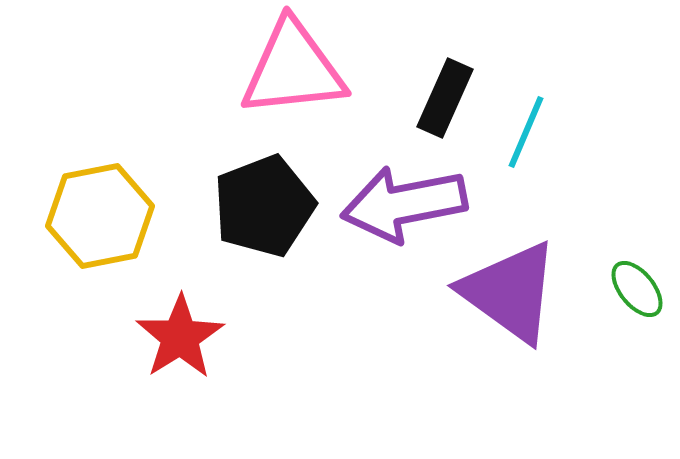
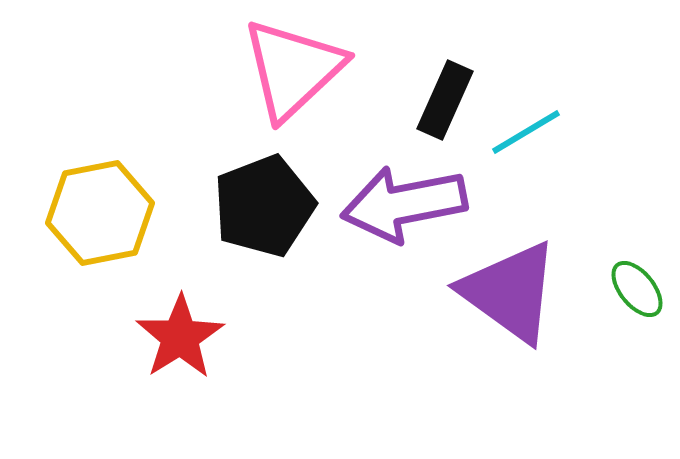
pink triangle: rotated 37 degrees counterclockwise
black rectangle: moved 2 px down
cyan line: rotated 36 degrees clockwise
yellow hexagon: moved 3 px up
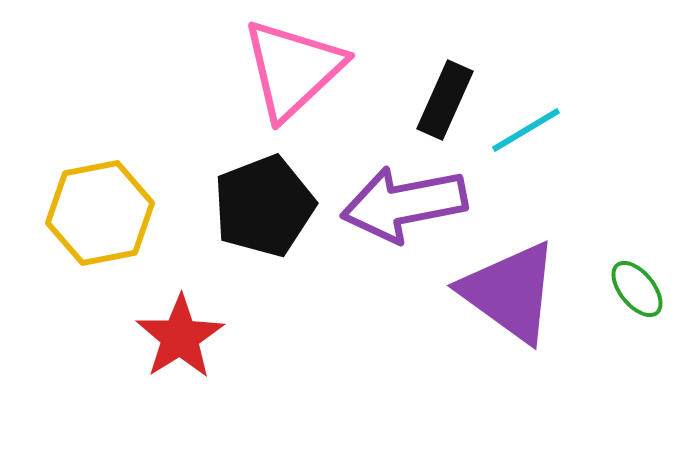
cyan line: moved 2 px up
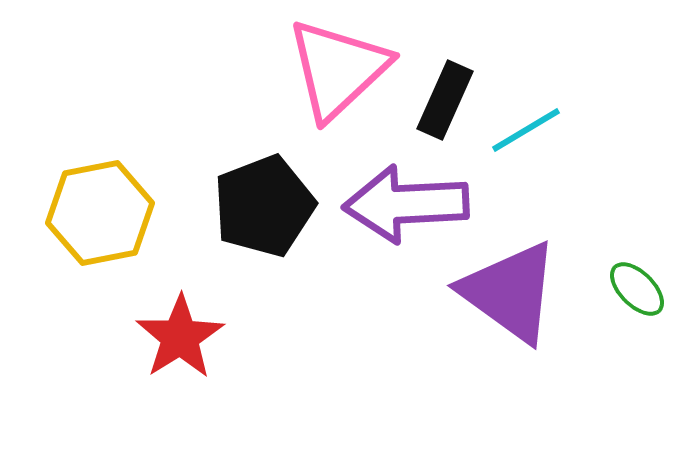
pink triangle: moved 45 px right
purple arrow: moved 2 px right; rotated 8 degrees clockwise
green ellipse: rotated 6 degrees counterclockwise
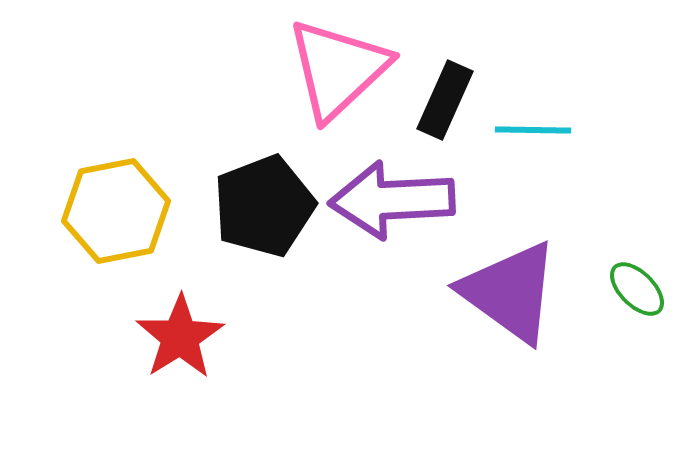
cyan line: moved 7 px right; rotated 32 degrees clockwise
purple arrow: moved 14 px left, 4 px up
yellow hexagon: moved 16 px right, 2 px up
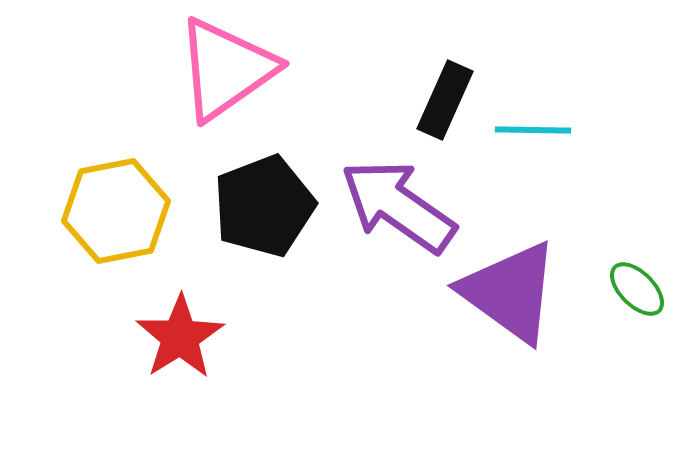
pink triangle: moved 112 px left; rotated 8 degrees clockwise
purple arrow: moved 6 px right, 6 px down; rotated 38 degrees clockwise
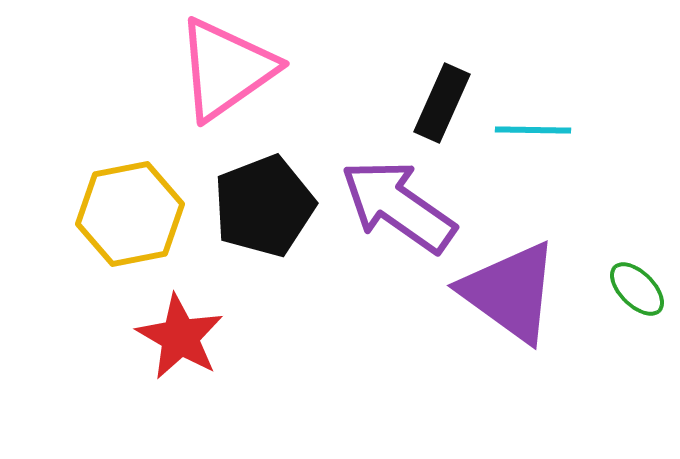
black rectangle: moved 3 px left, 3 px down
yellow hexagon: moved 14 px right, 3 px down
red star: rotated 10 degrees counterclockwise
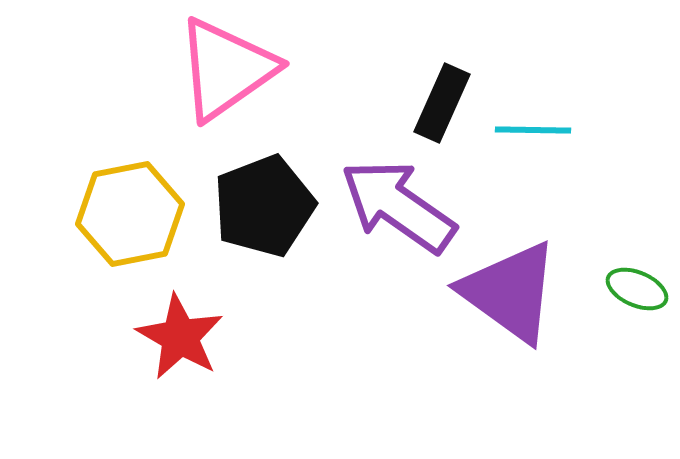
green ellipse: rotated 22 degrees counterclockwise
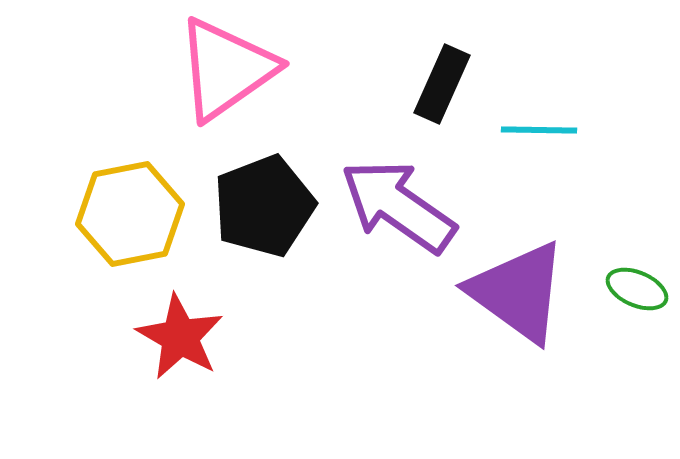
black rectangle: moved 19 px up
cyan line: moved 6 px right
purple triangle: moved 8 px right
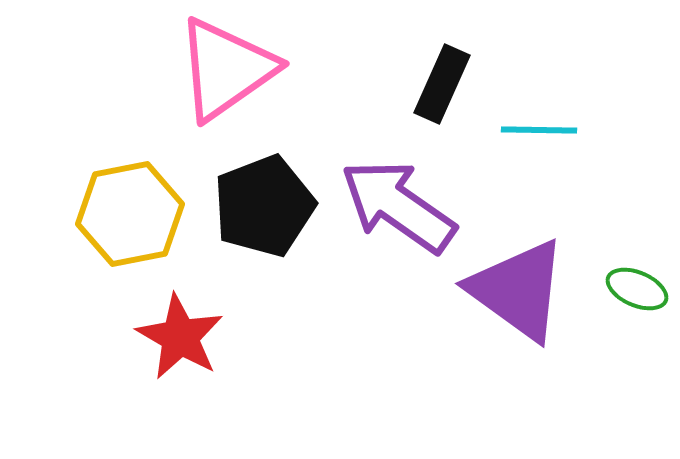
purple triangle: moved 2 px up
